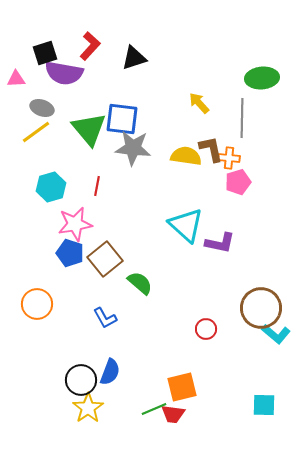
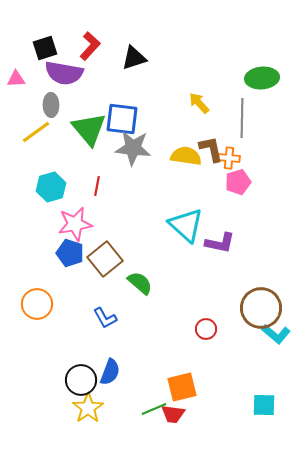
black square: moved 5 px up
gray ellipse: moved 9 px right, 3 px up; rotated 70 degrees clockwise
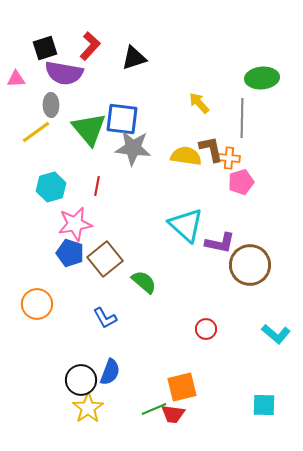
pink pentagon: moved 3 px right
green semicircle: moved 4 px right, 1 px up
brown circle: moved 11 px left, 43 px up
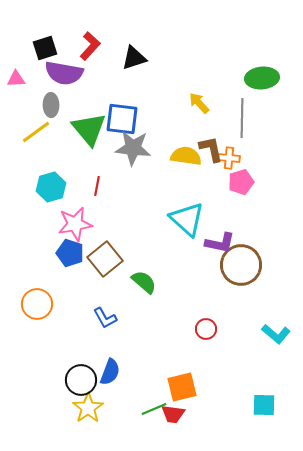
cyan triangle: moved 1 px right, 6 px up
brown circle: moved 9 px left
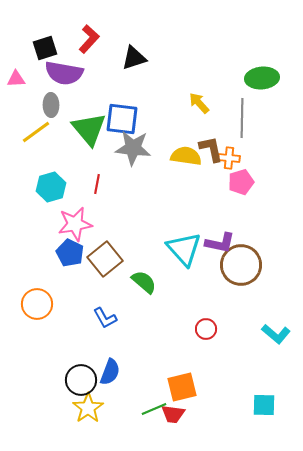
red L-shape: moved 1 px left, 7 px up
red line: moved 2 px up
cyan triangle: moved 3 px left, 30 px down; rotated 6 degrees clockwise
blue pentagon: rotated 8 degrees clockwise
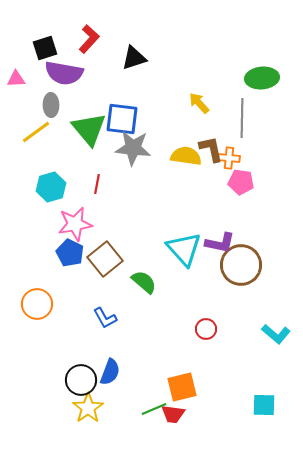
pink pentagon: rotated 25 degrees clockwise
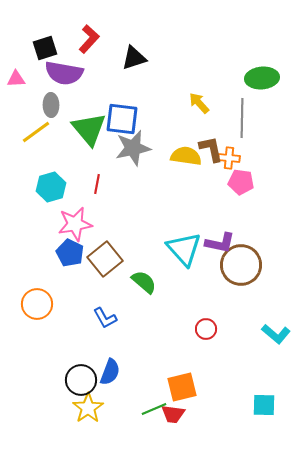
gray star: rotated 18 degrees counterclockwise
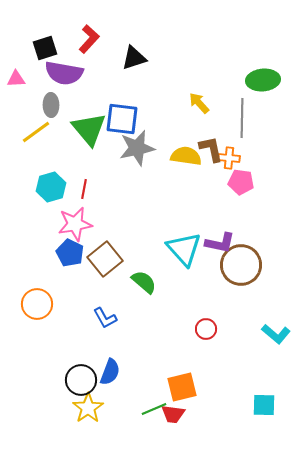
green ellipse: moved 1 px right, 2 px down
gray star: moved 4 px right
red line: moved 13 px left, 5 px down
